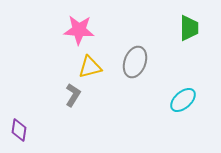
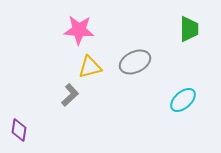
green trapezoid: moved 1 px down
gray ellipse: rotated 44 degrees clockwise
gray L-shape: moved 3 px left; rotated 15 degrees clockwise
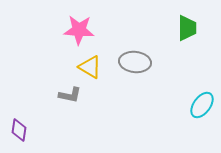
green trapezoid: moved 2 px left, 1 px up
gray ellipse: rotated 32 degrees clockwise
yellow triangle: rotated 45 degrees clockwise
gray L-shape: rotated 55 degrees clockwise
cyan ellipse: moved 19 px right, 5 px down; rotated 12 degrees counterclockwise
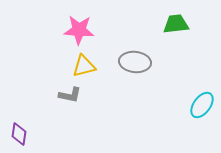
green trapezoid: moved 11 px left, 4 px up; rotated 96 degrees counterclockwise
yellow triangle: moved 6 px left, 1 px up; rotated 45 degrees counterclockwise
purple diamond: moved 4 px down
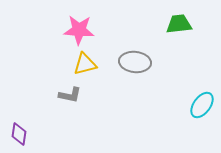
green trapezoid: moved 3 px right
yellow triangle: moved 1 px right, 2 px up
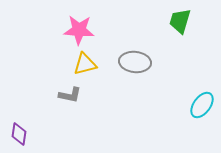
green trapezoid: moved 1 px right, 3 px up; rotated 68 degrees counterclockwise
